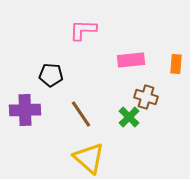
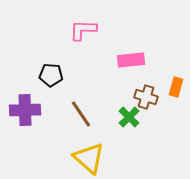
orange rectangle: moved 23 px down; rotated 12 degrees clockwise
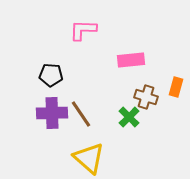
purple cross: moved 27 px right, 3 px down
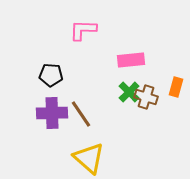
green cross: moved 25 px up
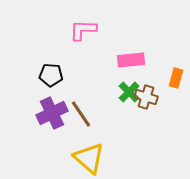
orange rectangle: moved 9 px up
purple cross: rotated 24 degrees counterclockwise
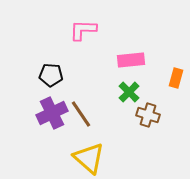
brown cross: moved 2 px right, 18 px down
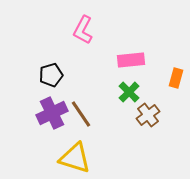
pink L-shape: rotated 64 degrees counterclockwise
black pentagon: rotated 20 degrees counterclockwise
brown cross: rotated 35 degrees clockwise
yellow triangle: moved 14 px left; rotated 24 degrees counterclockwise
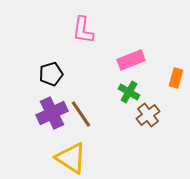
pink L-shape: rotated 20 degrees counterclockwise
pink rectangle: rotated 16 degrees counterclockwise
black pentagon: moved 1 px up
green cross: rotated 15 degrees counterclockwise
yellow triangle: moved 4 px left; rotated 16 degrees clockwise
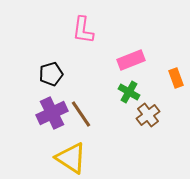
orange rectangle: rotated 36 degrees counterclockwise
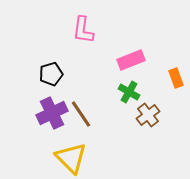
yellow triangle: rotated 12 degrees clockwise
